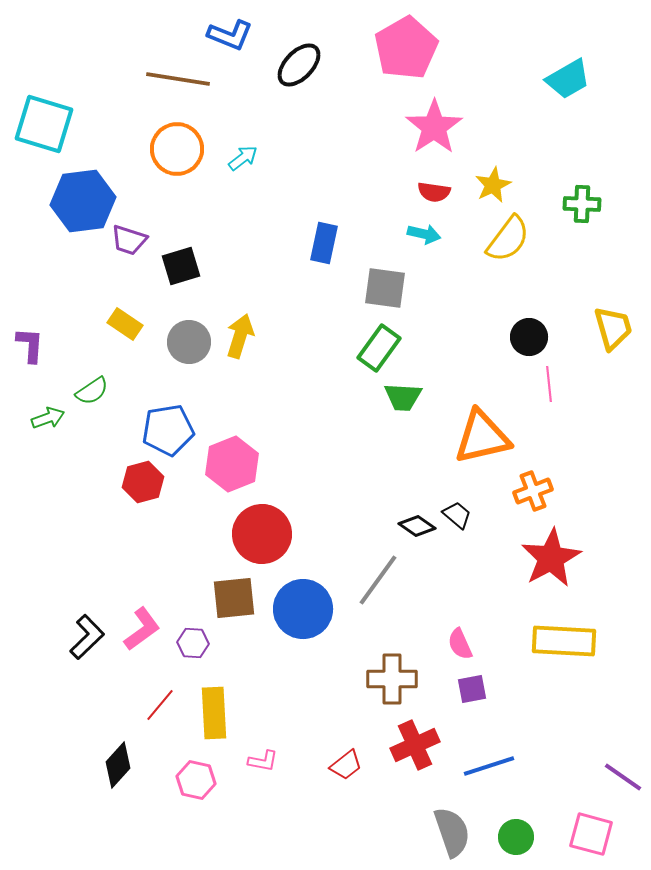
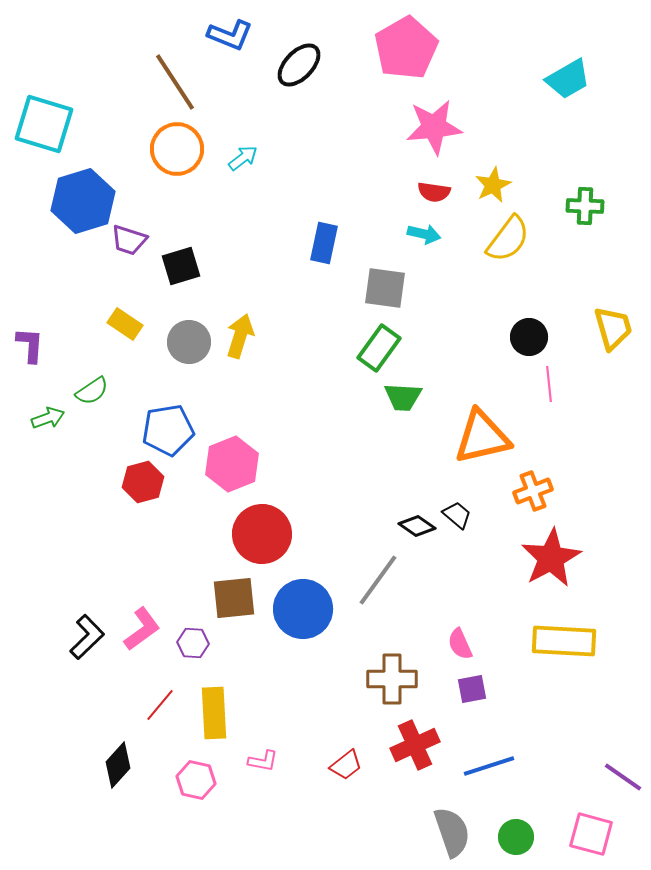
brown line at (178, 79): moved 3 px left, 3 px down; rotated 48 degrees clockwise
pink star at (434, 127): rotated 28 degrees clockwise
blue hexagon at (83, 201): rotated 10 degrees counterclockwise
green cross at (582, 204): moved 3 px right, 2 px down
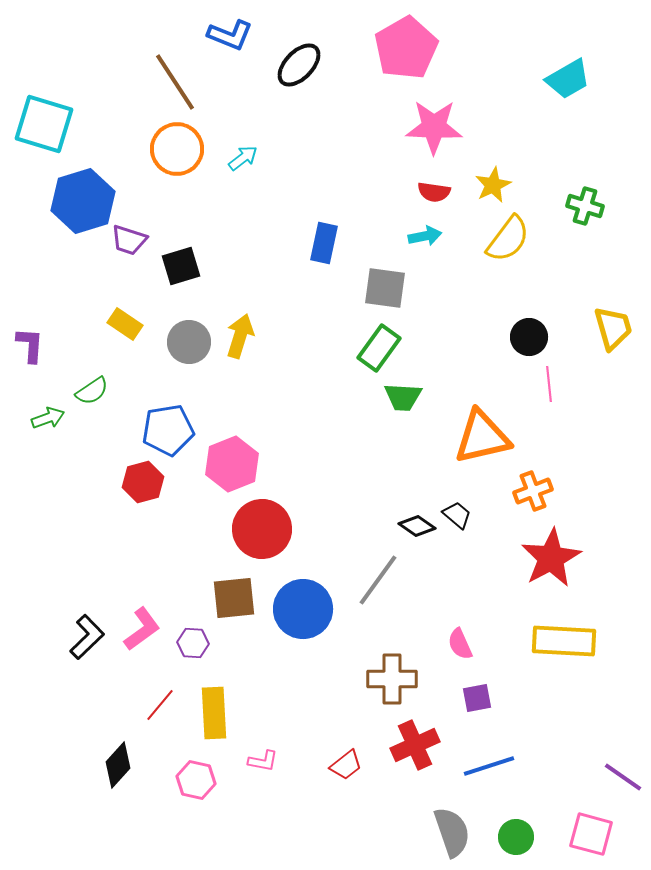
pink star at (434, 127): rotated 8 degrees clockwise
green cross at (585, 206): rotated 15 degrees clockwise
cyan arrow at (424, 234): moved 1 px right, 2 px down; rotated 24 degrees counterclockwise
red circle at (262, 534): moved 5 px up
purple square at (472, 689): moved 5 px right, 9 px down
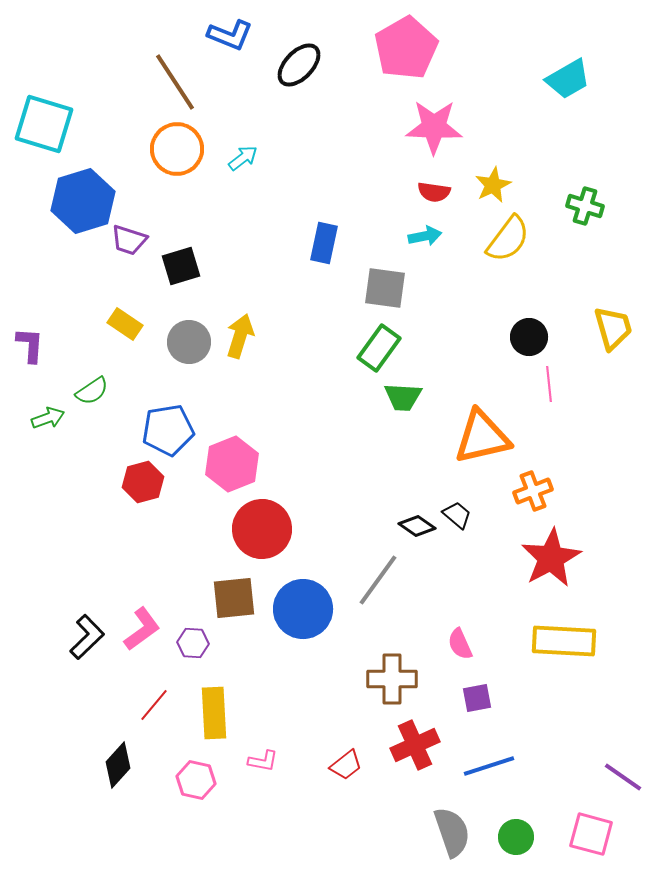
red line at (160, 705): moved 6 px left
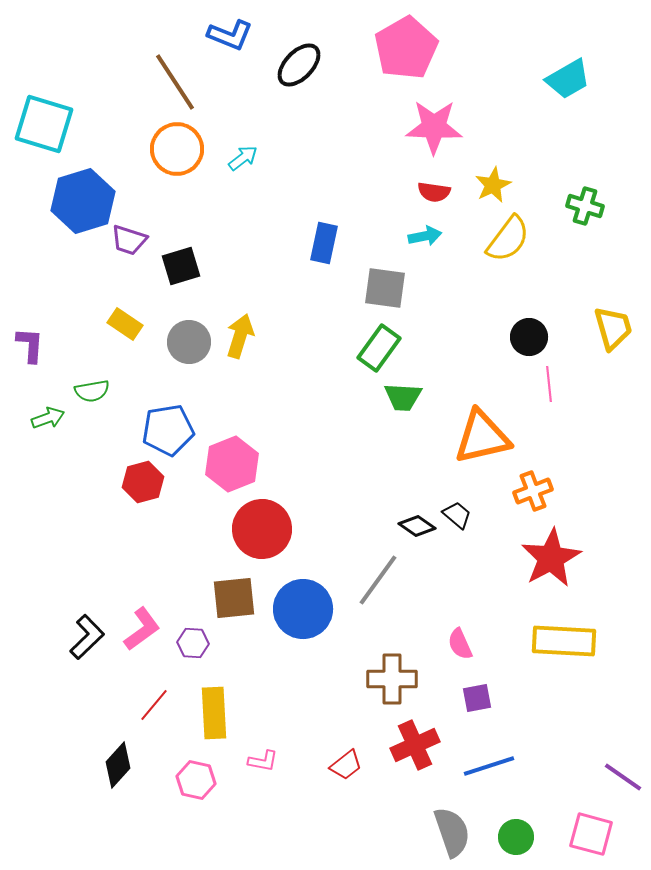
green semicircle at (92, 391): rotated 24 degrees clockwise
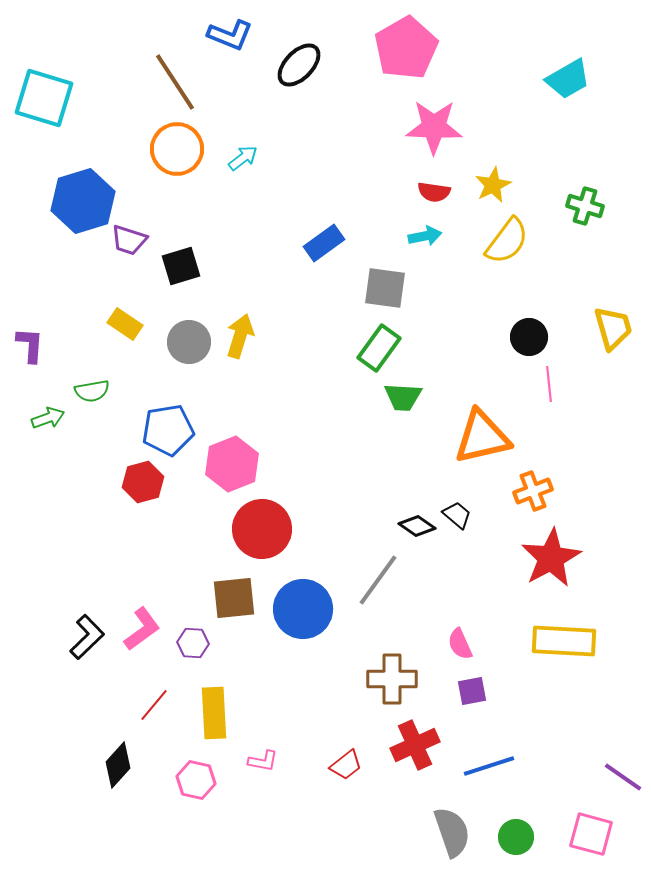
cyan square at (44, 124): moved 26 px up
yellow semicircle at (508, 239): moved 1 px left, 2 px down
blue rectangle at (324, 243): rotated 42 degrees clockwise
purple square at (477, 698): moved 5 px left, 7 px up
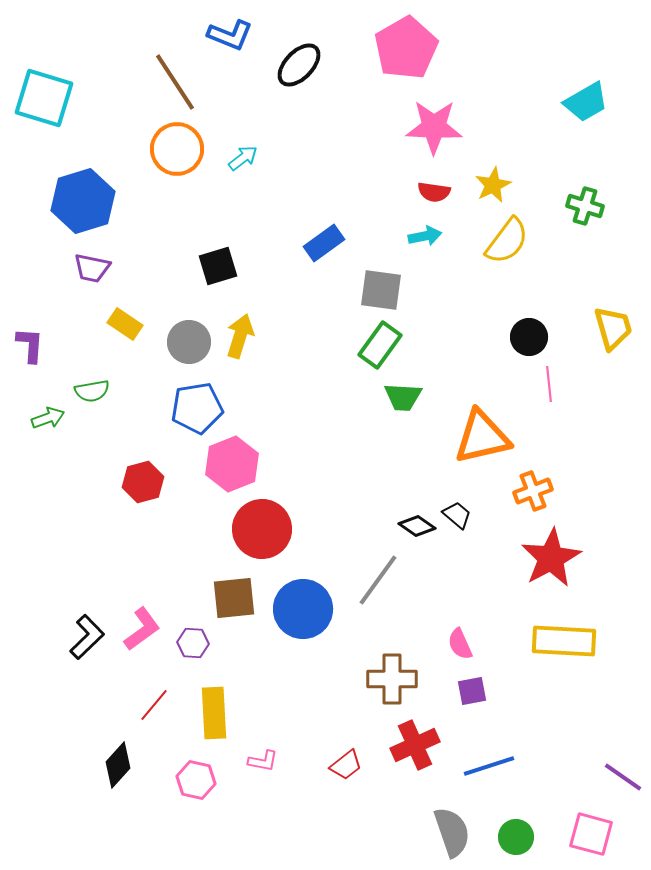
cyan trapezoid at (568, 79): moved 18 px right, 23 px down
purple trapezoid at (129, 240): moved 37 px left, 28 px down; rotated 6 degrees counterclockwise
black square at (181, 266): moved 37 px right
gray square at (385, 288): moved 4 px left, 2 px down
green rectangle at (379, 348): moved 1 px right, 3 px up
blue pentagon at (168, 430): moved 29 px right, 22 px up
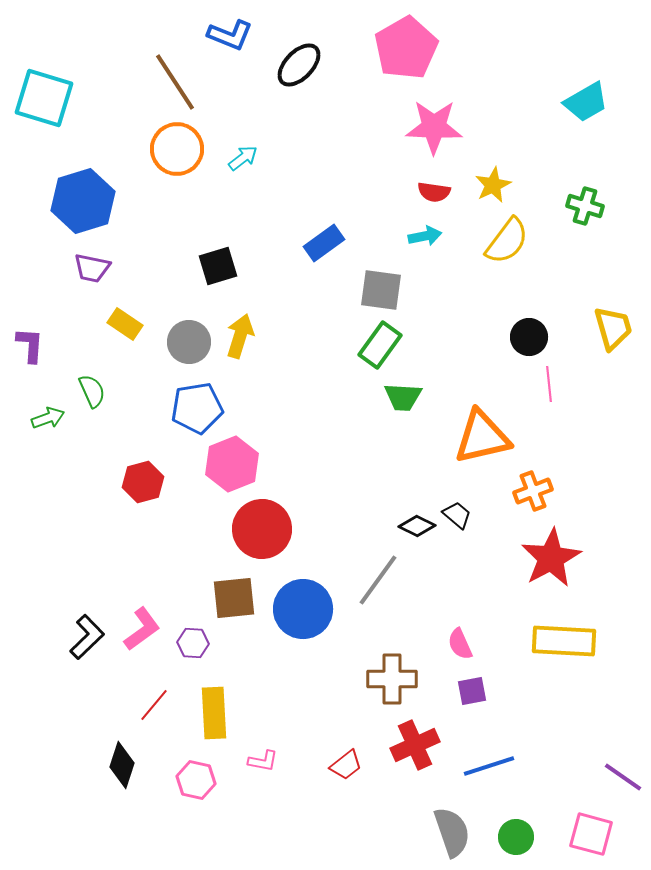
green semicircle at (92, 391): rotated 104 degrees counterclockwise
black diamond at (417, 526): rotated 9 degrees counterclockwise
black diamond at (118, 765): moved 4 px right; rotated 24 degrees counterclockwise
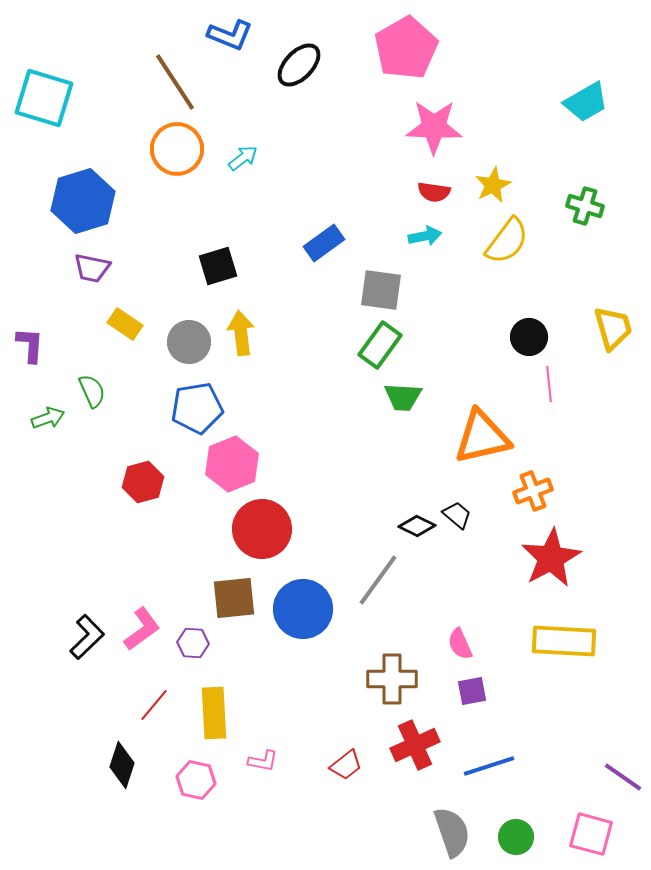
yellow arrow at (240, 336): moved 1 px right, 3 px up; rotated 24 degrees counterclockwise
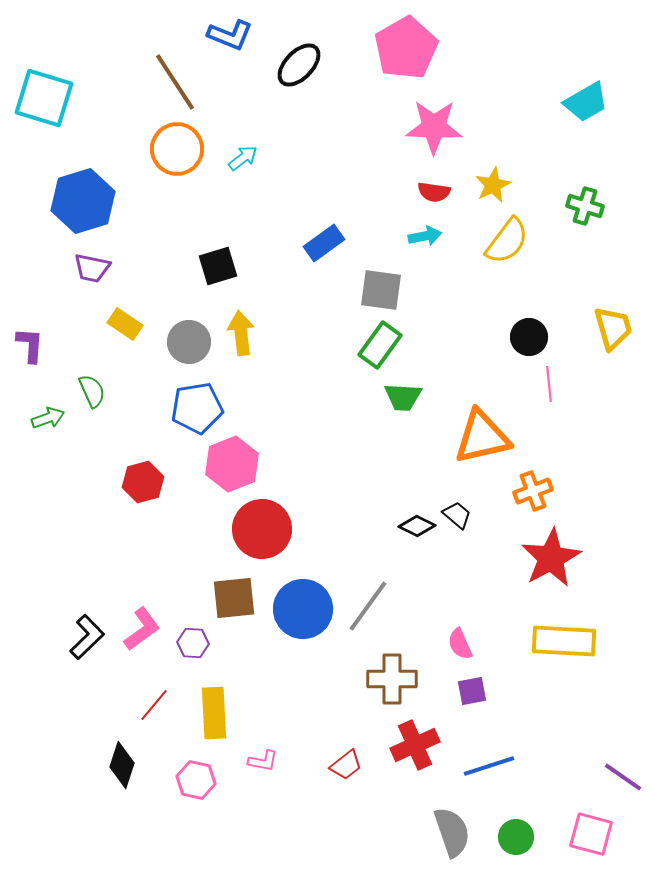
gray line at (378, 580): moved 10 px left, 26 px down
